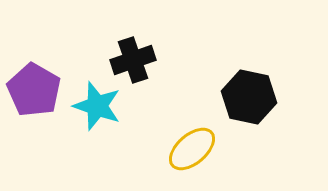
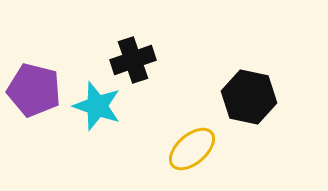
purple pentagon: rotated 16 degrees counterclockwise
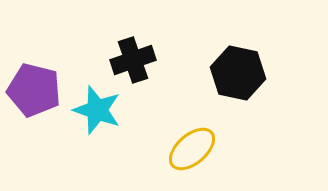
black hexagon: moved 11 px left, 24 px up
cyan star: moved 4 px down
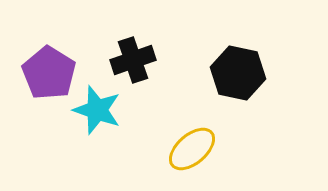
purple pentagon: moved 15 px right, 17 px up; rotated 18 degrees clockwise
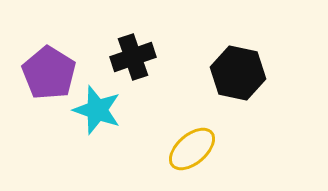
black cross: moved 3 px up
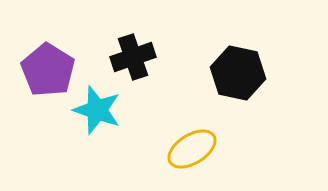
purple pentagon: moved 1 px left, 3 px up
yellow ellipse: rotated 9 degrees clockwise
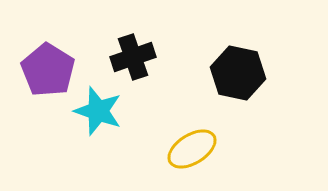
cyan star: moved 1 px right, 1 px down
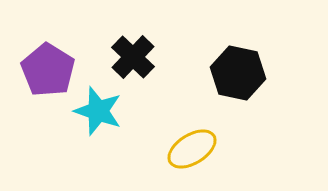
black cross: rotated 27 degrees counterclockwise
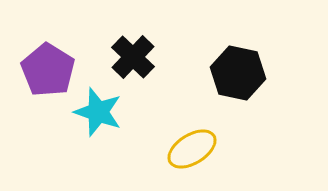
cyan star: moved 1 px down
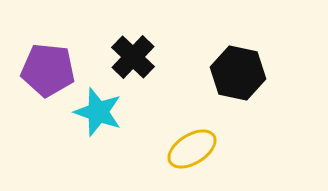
purple pentagon: rotated 26 degrees counterclockwise
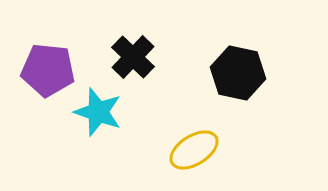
yellow ellipse: moved 2 px right, 1 px down
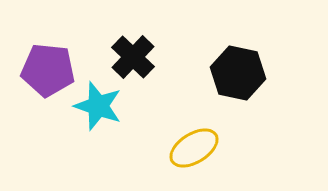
cyan star: moved 6 px up
yellow ellipse: moved 2 px up
